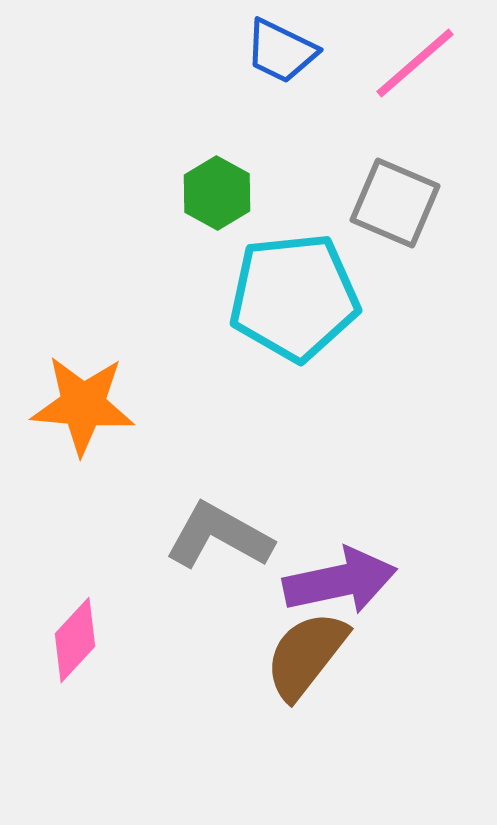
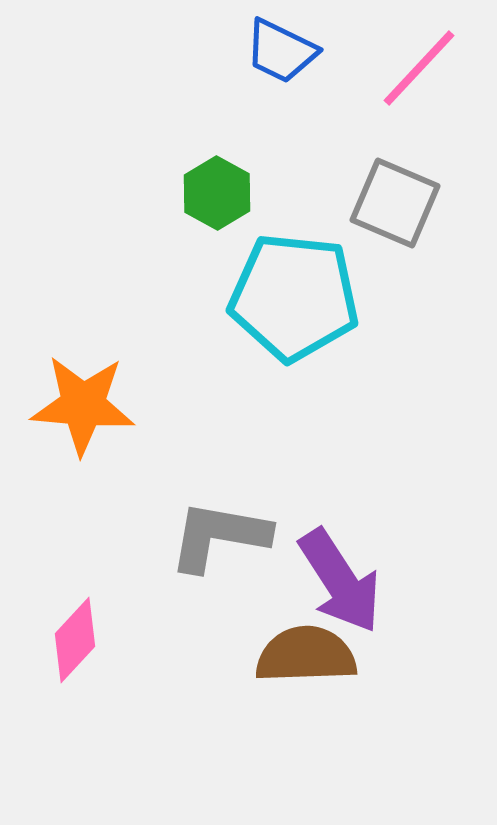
pink line: moved 4 px right, 5 px down; rotated 6 degrees counterclockwise
cyan pentagon: rotated 12 degrees clockwise
gray L-shape: rotated 19 degrees counterclockwise
purple arrow: rotated 69 degrees clockwise
brown semicircle: rotated 50 degrees clockwise
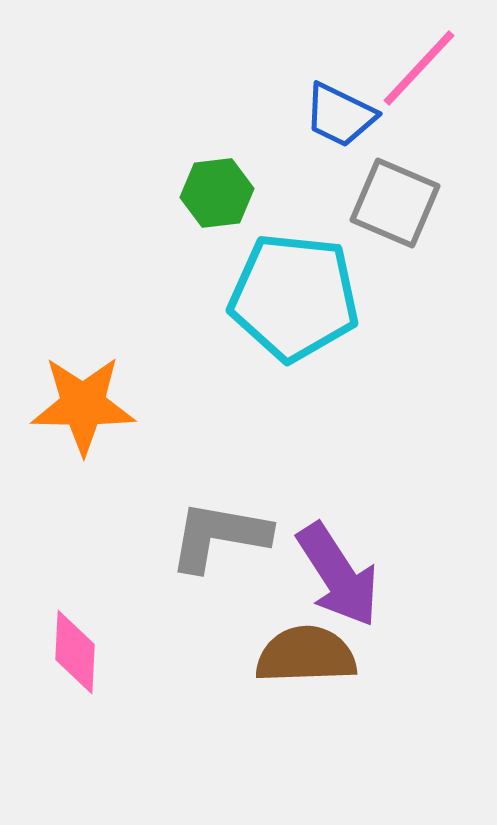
blue trapezoid: moved 59 px right, 64 px down
green hexagon: rotated 24 degrees clockwise
orange star: rotated 4 degrees counterclockwise
purple arrow: moved 2 px left, 6 px up
pink diamond: moved 12 px down; rotated 40 degrees counterclockwise
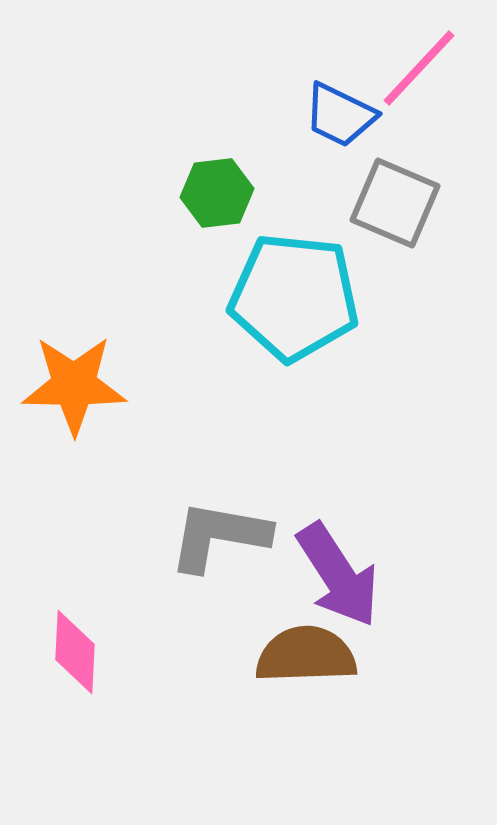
orange star: moved 9 px left, 20 px up
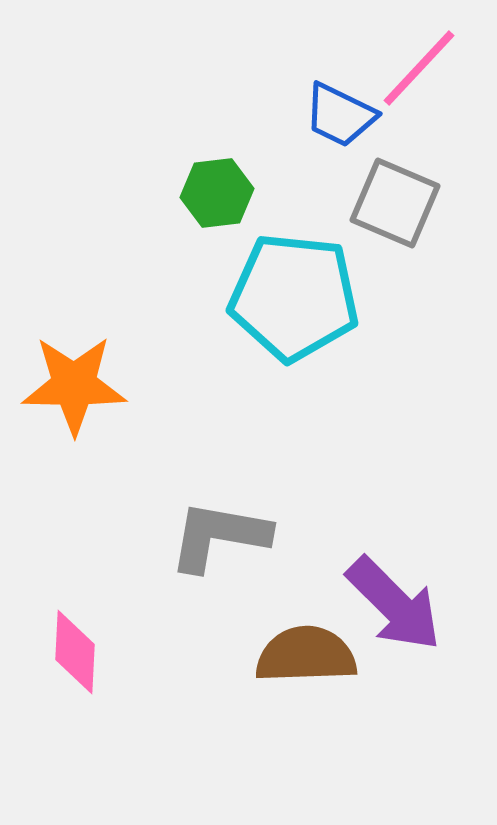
purple arrow: moved 56 px right, 29 px down; rotated 12 degrees counterclockwise
